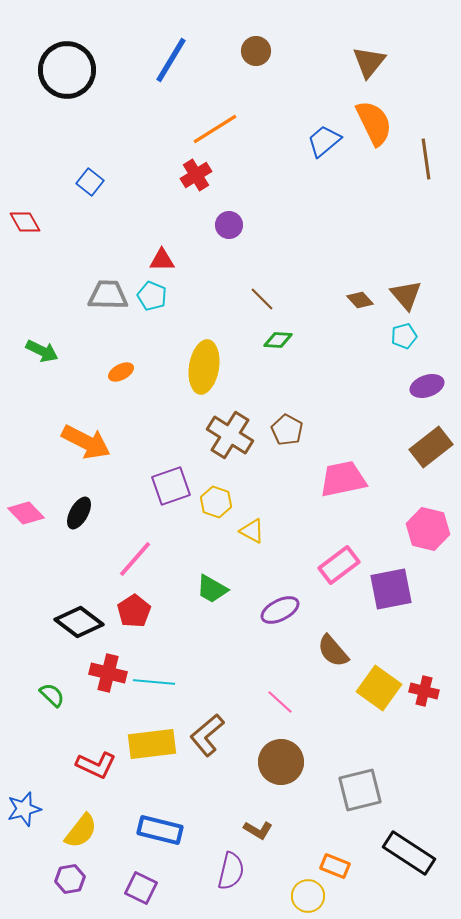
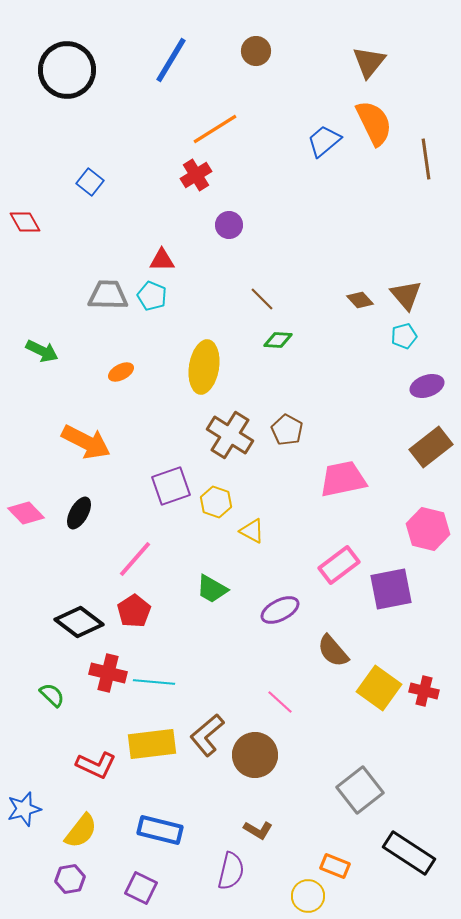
brown circle at (281, 762): moved 26 px left, 7 px up
gray square at (360, 790): rotated 24 degrees counterclockwise
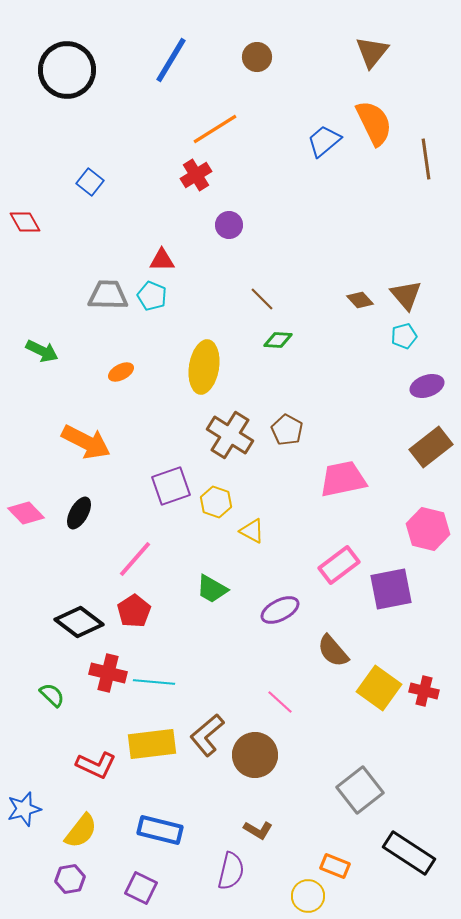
brown circle at (256, 51): moved 1 px right, 6 px down
brown triangle at (369, 62): moved 3 px right, 10 px up
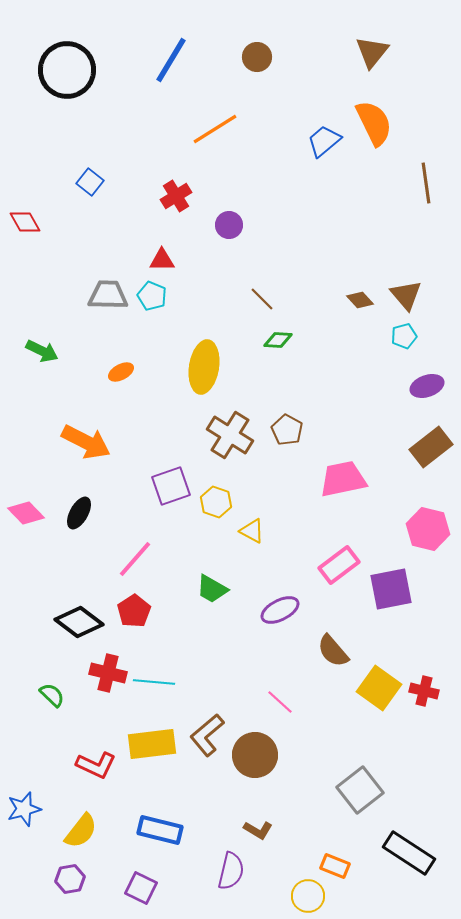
brown line at (426, 159): moved 24 px down
red cross at (196, 175): moved 20 px left, 21 px down
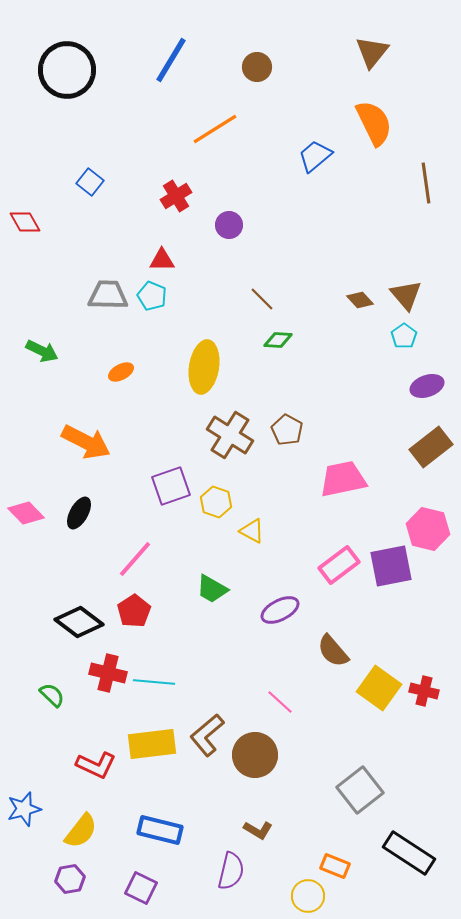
brown circle at (257, 57): moved 10 px down
blue trapezoid at (324, 141): moved 9 px left, 15 px down
cyan pentagon at (404, 336): rotated 20 degrees counterclockwise
purple square at (391, 589): moved 23 px up
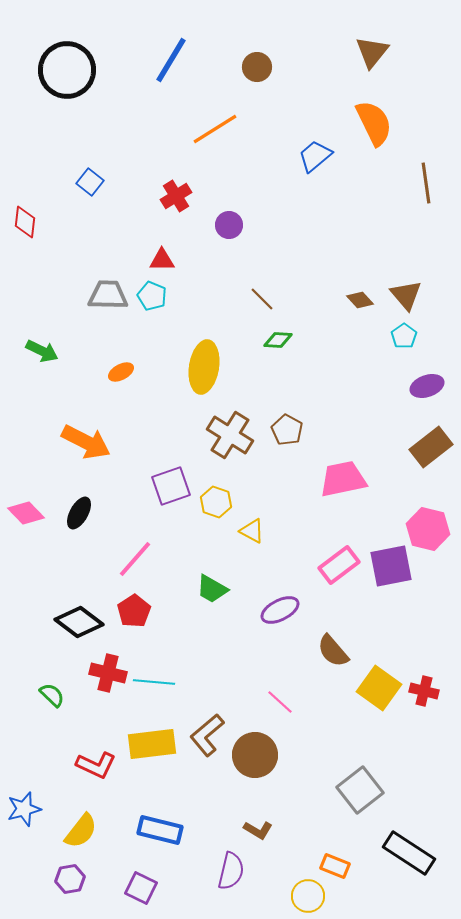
red diamond at (25, 222): rotated 36 degrees clockwise
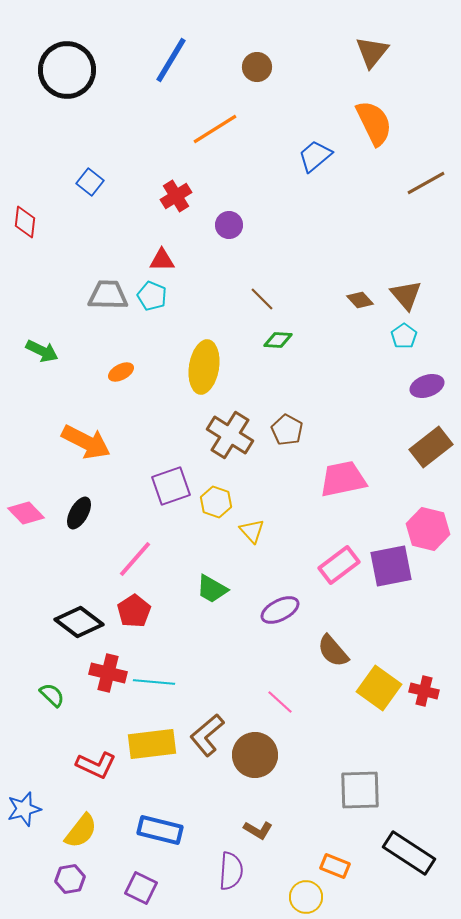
brown line at (426, 183): rotated 69 degrees clockwise
yellow triangle at (252, 531): rotated 20 degrees clockwise
gray square at (360, 790): rotated 36 degrees clockwise
purple semicircle at (231, 871): rotated 9 degrees counterclockwise
yellow circle at (308, 896): moved 2 px left, 1 px down
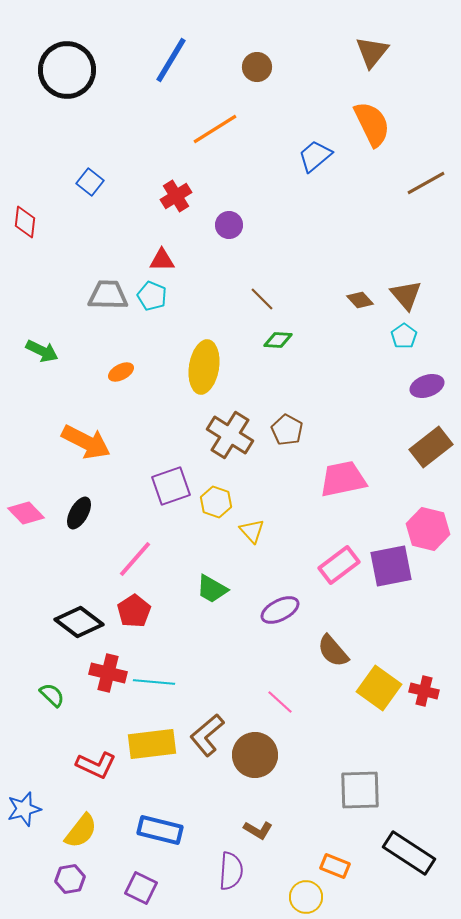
orange semicircle at (374, 123): moved 2 px left, 1 px down
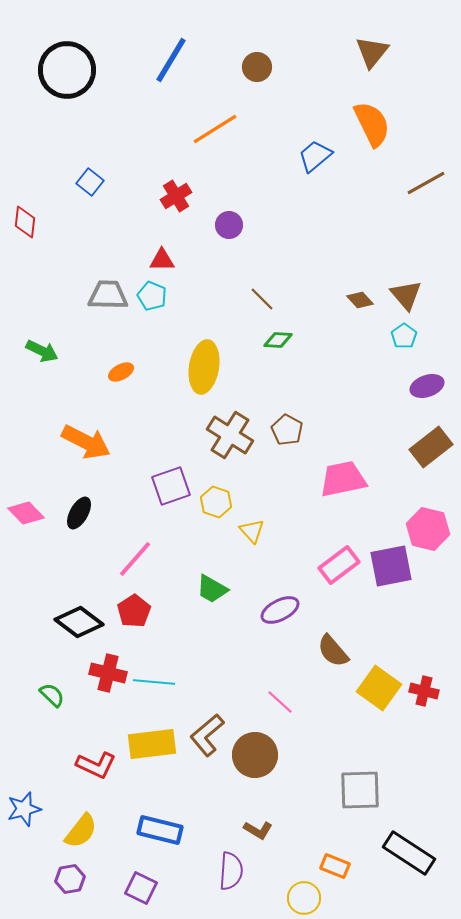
yellow circle at (306, 897): moved 2 px left, 1 px down
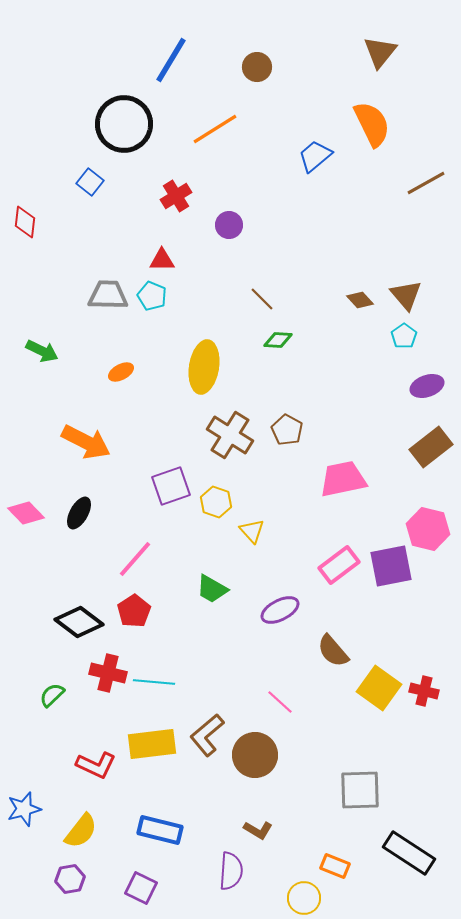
brown triangle at (372, 52): moved 8 px right
black circle at (67, 70): moved 57 px right, 54 px down
green semicircle at (52, 695): rotated 88 degrees counterclockwise
